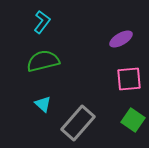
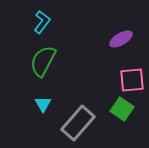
green semicircle: rotated 48 degrees counterclockwise
pink square: moved 3 px right, 1 px down
cyan triangle: rotated 18 degrees clockwise
green square: moved 11 px left, 11 px up
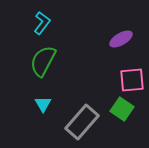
cyan L-shape: moved 1 px down
gray rectangle: moved 4 px right, 1 px up
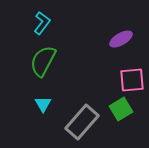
green square: moved 1 px left; rotated 25 degrees clockwise
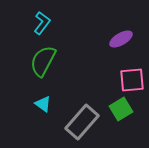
cyan triangle: rotated 24 degrees counterclockwise
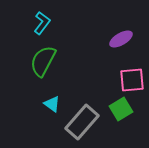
cyan triangle: moved 9 px right
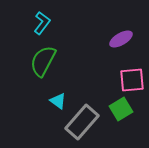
cyan triangle: moved 6 px right, 3 px up
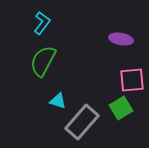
purple ellipse: rotated 40 degrees clockwise
cyan triangle: rotated 18 degrees counterclockwise
green square: moved 1 px up
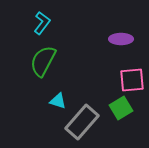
purple ellipse: rotated 10 degrees counterclockwise
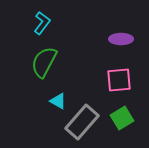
green semicircle: moved 1 px right, 1 px down
pink square: moved 13 px left
cyan triangle: rotated 12 degrees clockwise
green square: moved 1 px right, 10 px down
